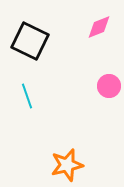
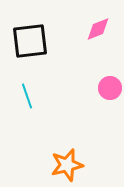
pink diamond: moved 1 px left, 2 px down
black square: rotated 33 degrees counterclockwise
pink circle: moved 1 px right, 2 px down
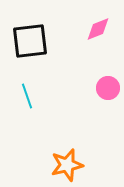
pink circle: moved 2 px left
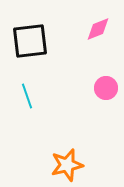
pink circle: moved 2 px left
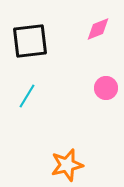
cyan line: rotated 50 degrees clockwise
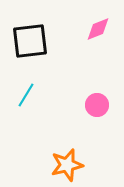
pink circle: moved 9 px left, 17 px down
cyan line: moved 1 px left, 1 px up
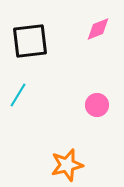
cyan line: moved 8 px left
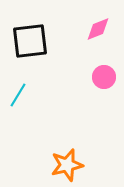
pink circle: moved 7 px right, 28 px up
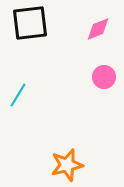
black square: moved 18 px up
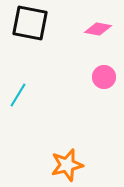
black square: rotated 18 degrees clockwise
pink diamond: rotated 32 degrees clockwise
